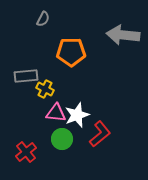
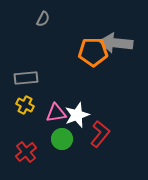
gray arrow: moved 7 px left, 8 px down
orange pentagon: moved 22 px right
gray rectangle: moved 2 px down
yellow cross: moved 20 px left, 16 px down
pink triangle: rotated 15 degrees counterclockwise
red L-shape: rotated 12 degrees counterclockwise
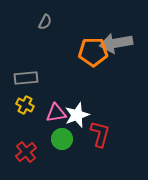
gray semicircle: moved 2 px right, 3 px down
gray arrow: rotated 16 degrees counterclockwise
red L-shape: rotated 24 degrees counterclockwise
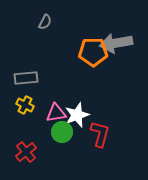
green circle: moved 7 px up
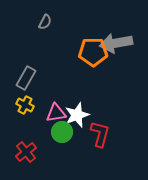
gray rectangle: rotated 55 degrees counterclockwise
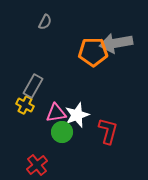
gray rectangle: moved 7 px right, 8 px down
red L-shape: moved 8 px right, 3 px up
red cross: moved 11 px right, 13 px down
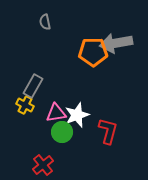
gray semicircle: rotated 140 degrees clockwise
red cross: moved 6 px right
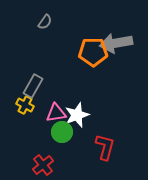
gray semicircle: rotated 133 degrees counterclockwise
red L-shape: moved 3 px left, 16 px down
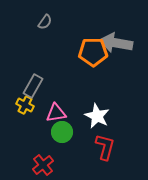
gray arrow: rotated 20 degrees clockwise
white star: moved 20 px right, 1 px down; rotated 25 degrees counterclockwise
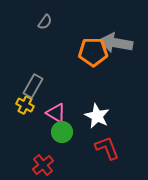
pink triangle: rotated 40 degrees clockwise
red L-shape: moved 2 px right, 1 px down; rotated 36 degrees counterclockwise
